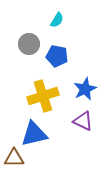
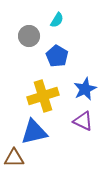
gray circle: moved 8 px up
blue pentagon: rotated 20 degrees clockwise
blue triangle: moved 2 px up
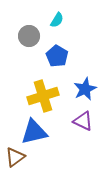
brown triangle: moved 1 px right, 1 px up; rotated 35 degrees counterclockwise
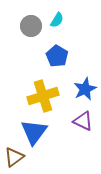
gray circle: moved 2 px right, 10 px up
blue triangle: rotated 40 degrees counterclockwise
brown triangle: moved 1 px left
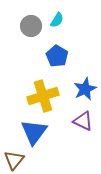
brown triangle: moved 3 px down; rotated 15 degrees counterclockwise
